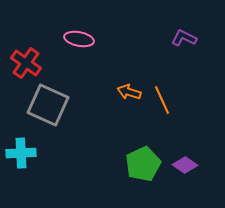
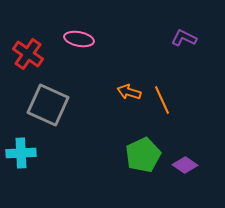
red cross: moved 2 px right, 9 px up
green pentagon: moved 9 px up
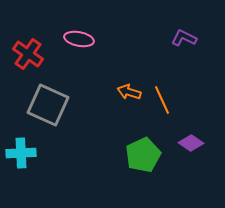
purple diamond: moved 6 px right, 22 px up
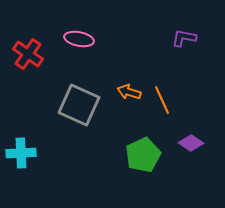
purple L-shape: rotated 15 degrees counterclockwise
gray square: moved 31 px right
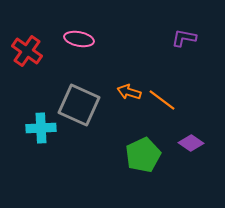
red cross: moved 1 px left, 3 px up
orange line: rotated 28 degrees counterclockwise
cyan cross: moved 20 px right, 25 px up
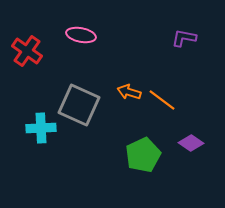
pink ellipse: moved 2 px right, 4 px up
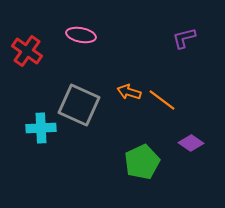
purple L-shape: rotated 25 degrees counterclockwise
green pentagon: moved 1 px left, 7 px down
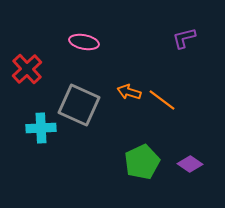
pink ellipse: moved 3 px right, 7 px down
red cross: moved 18 px down; rotated 12 degrees clockwise
purple diamond: moved 1 px left, 21 px down
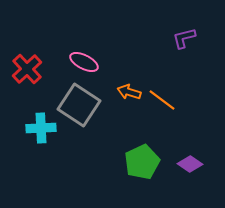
pink ellipse: moved 20 px down; rotated 16 degrees clockwise
gray square: rotated 9 degrees clockwise
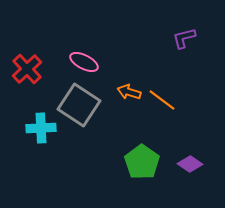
green pentagon: rotated 12 degrees counterclockwise
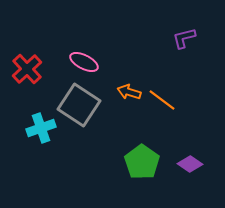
cyan cross: rotated 16 degrees counterclockwise
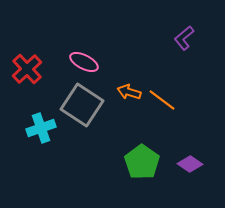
purple L-shape: rotated 25 degrees counterclockwise
gray square: moved 3 px right
